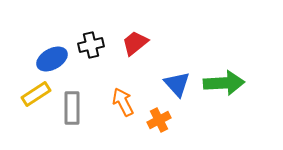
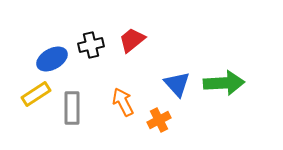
red trapezoid: moved 3 px left, 3 px up
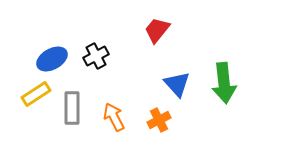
red trapezoid: moved 25 px right, 10 px up; rotated 12 degrees counterclockwise
black cross: moved 5 px right, 11 px down; rotated 15 degrees counterclockwise
green arrow: rotated 87 degrees clockwise
orange arrow: moved 9 px left, 15 px down
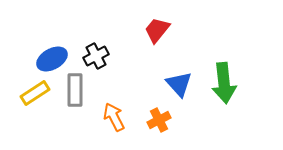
blue triangle: moved 2 px right
yellow rectangle: moved 1 px left, 1 px up
gray rectangle: moved 3 px right, 18 px up
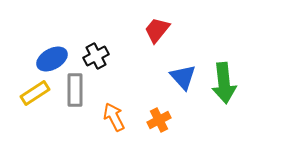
blue triangle: moved 4 px right, 7 px up
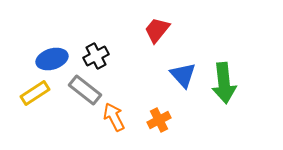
blue ellipse: rotated 12 degrees clockwise
blue triangle: moved 2 px up
gray rectangle: moved 10 px right; rotated 52 degrees counterclockwise
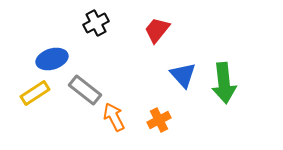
black cross: moved 33 px up
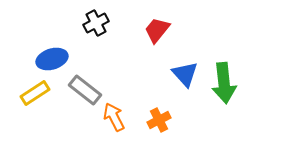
blue triangle: moved 2 px right, 1 px up
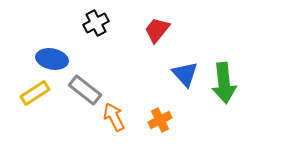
blue ellipse: rotated 28 degrees clockwise
orange cross: moved 1 px right
